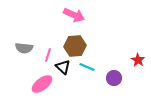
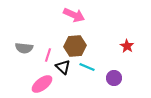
red star: moved 11 px left, 14 px up
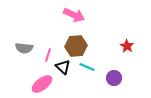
brown hexagon: moved 1 px right
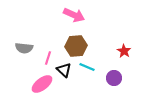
red star: moved 3 px left, 5 px down
pink line: moved 3 px down
black triangle: moved 1 px right, 3 px down
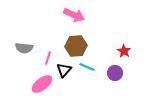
black triangle: rotated 28 degrees clockwise
purple circle: moved 1 px right, 5 px up
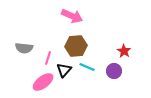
pink arrow: moved 2 px left, 1 px down
purple circle: moved 1 px left, 2 px up
pink ellipse: moved 1 px right, 2 px up
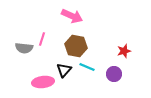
brown hexagon: rotated 15 degrees clockwise
red star: rotated 24 degrees clockwise
pink line: moved 6 px left, 19 px up
purple circle: moved 3 px down
pink ellipse: rotated 30 degrees clockwise
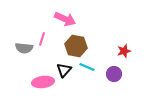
pink arrow: moved 7 px left, 3 px down
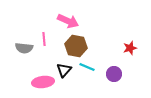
pink arrow: moved 3 px right, 2 px down
pink line: moved 2 px right; rotated 24 degrees counterclockwise
red star: moved 6 px right, 3 px up
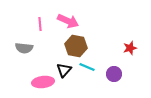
pink line: moved 4 px left, 15 px up
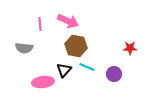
red star: rotated 16 degrees clockwise
